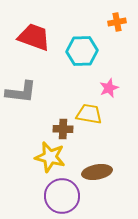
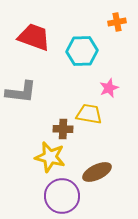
brown ellipse: rotated 16 degrees counterclockwise
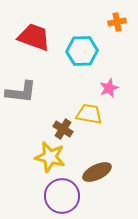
brown cross: rotated 30 degrees clockwise
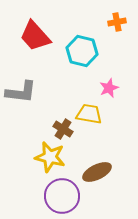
red trapezoid: moved 1 px right, 1 px up; rotated 152 degrees counterclockwise
cyan hexagon: rotated 16 degrees clockwise
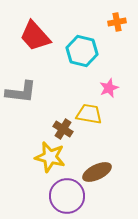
purple circle: moved 5 px right
